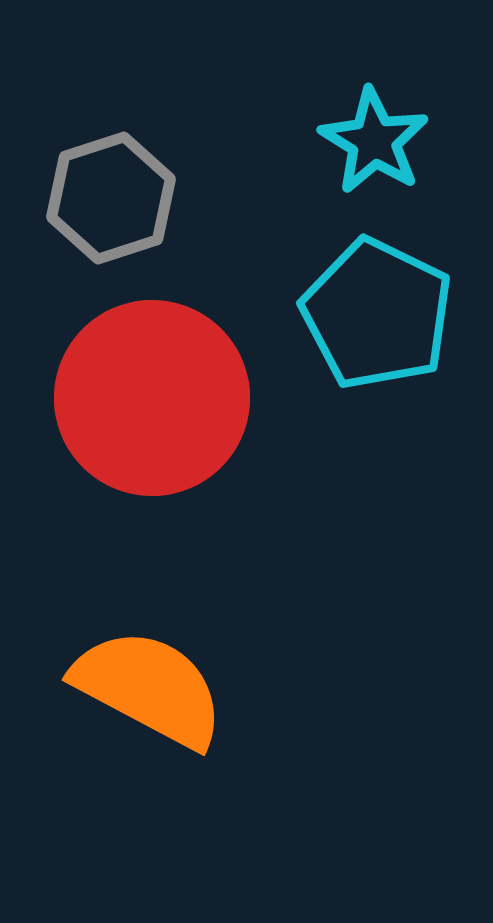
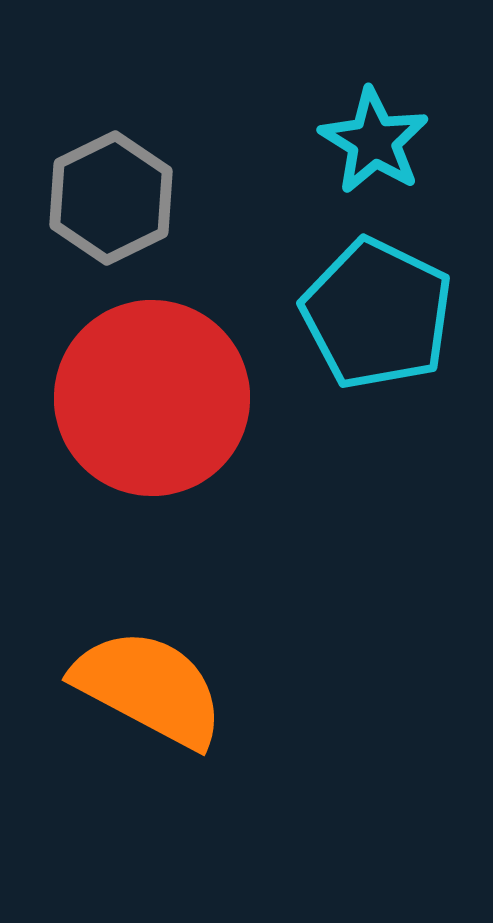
gray hexagon: rotated 8 degrees counterclockwise
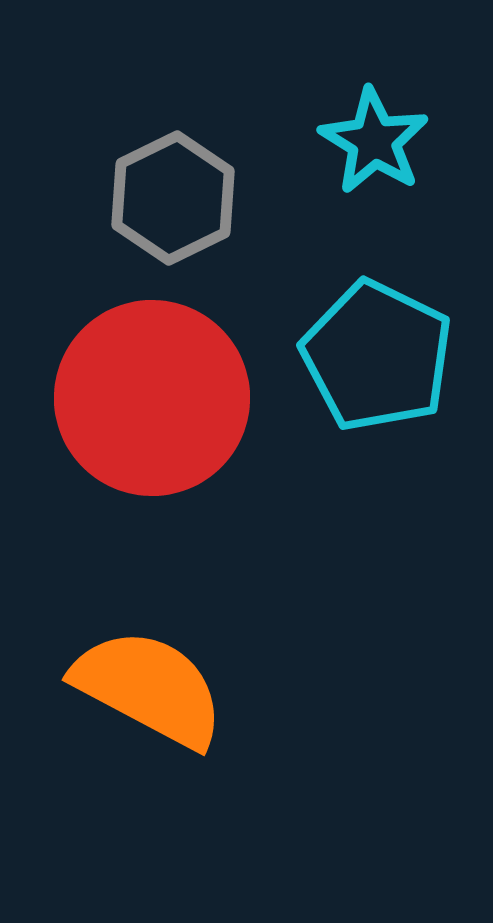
gray hexagon: moved 62 px right
cyan pentagon: moved 42 px down
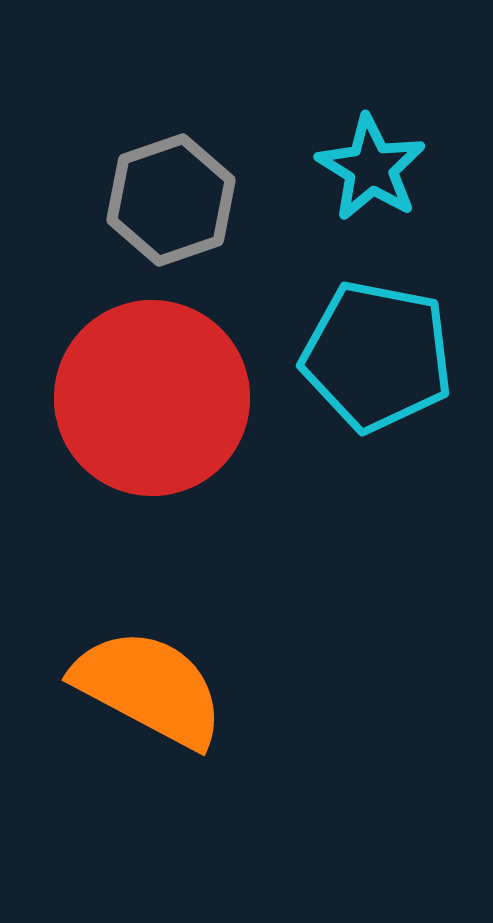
cyan star: moved 3 px left, 27 px down
gray hexagon: moved 2 px left, 2 px down; rotated 7 degrees clockwise
cyan pentagon: rotated 15 degrees counterclockwise
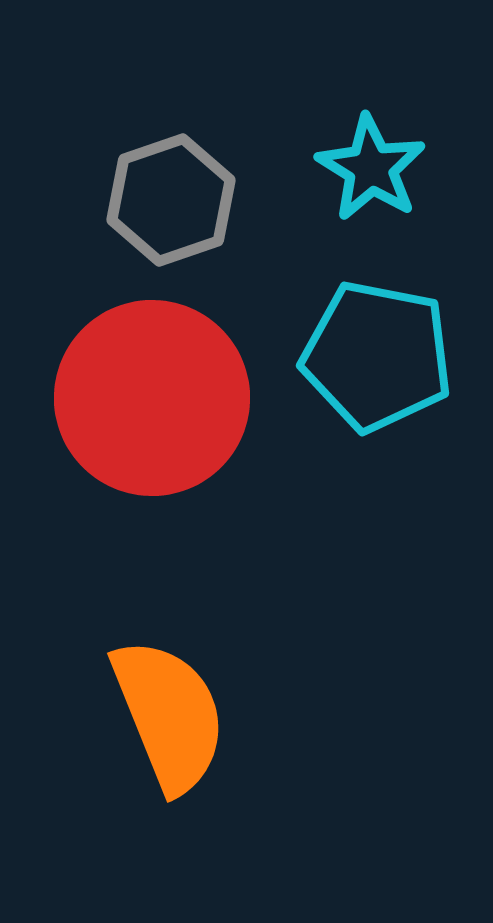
orange semicircle: moved 20 px right, 27 px down; rotated 40 degrees clockwise
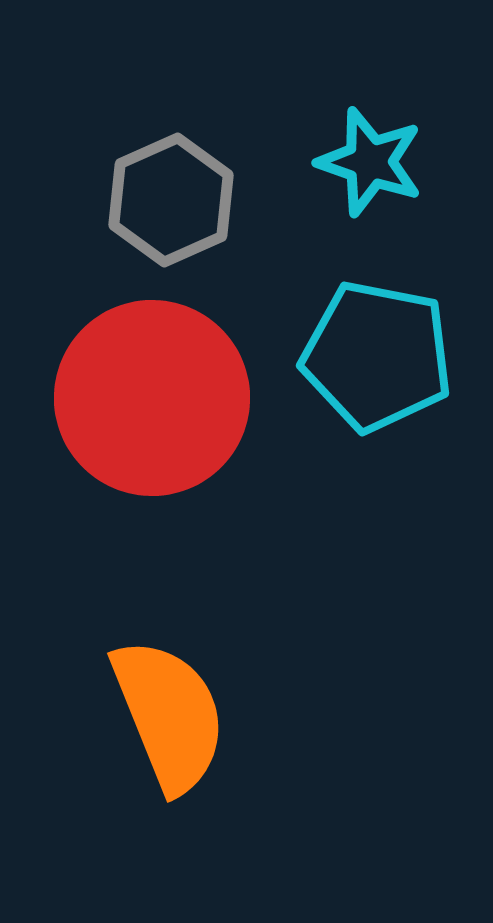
cyan star: moved 1 px left, 6 px up; rotated 13 degrees counterclockwise
gray hexagon: rotated 5 degrees counterclockwise
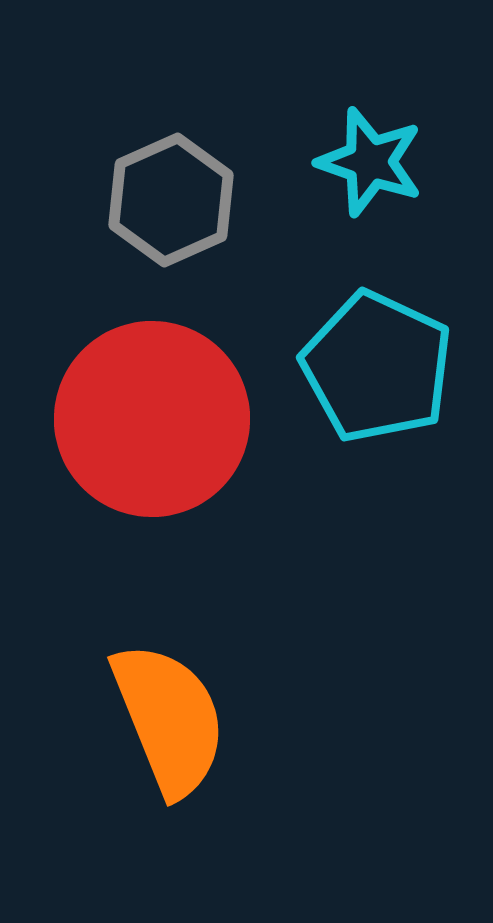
cyan pentagon: moved 11 px down; rotated 14 degrees clockwise
red circle: moved 21 px down
orange semicircle: moved 4 px down
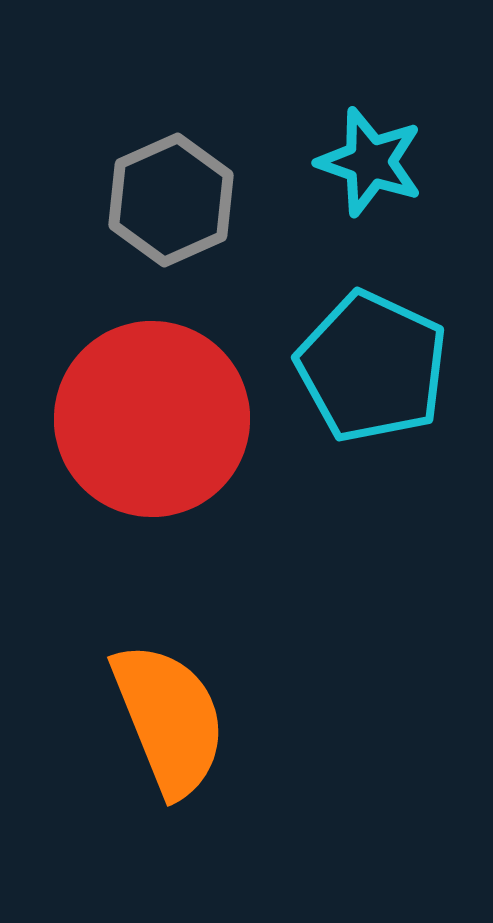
cyan pentagon: moved 5 px left
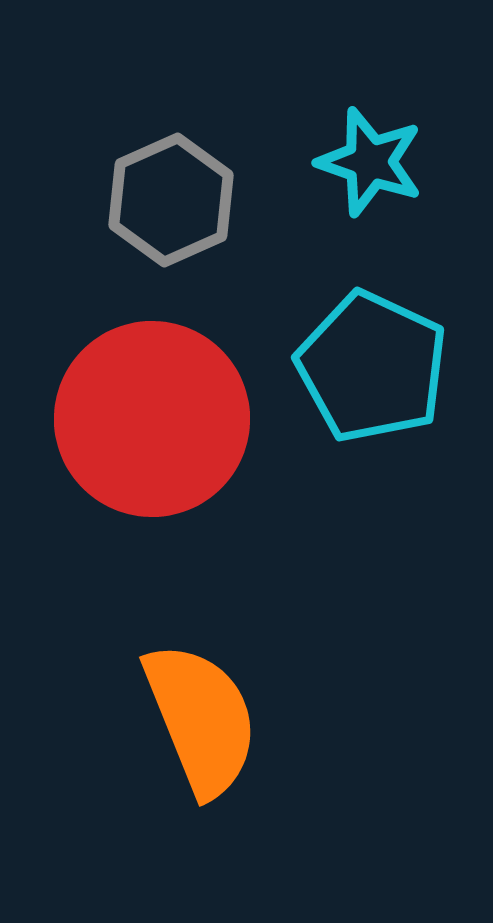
orange semicircle: moved 32 px right
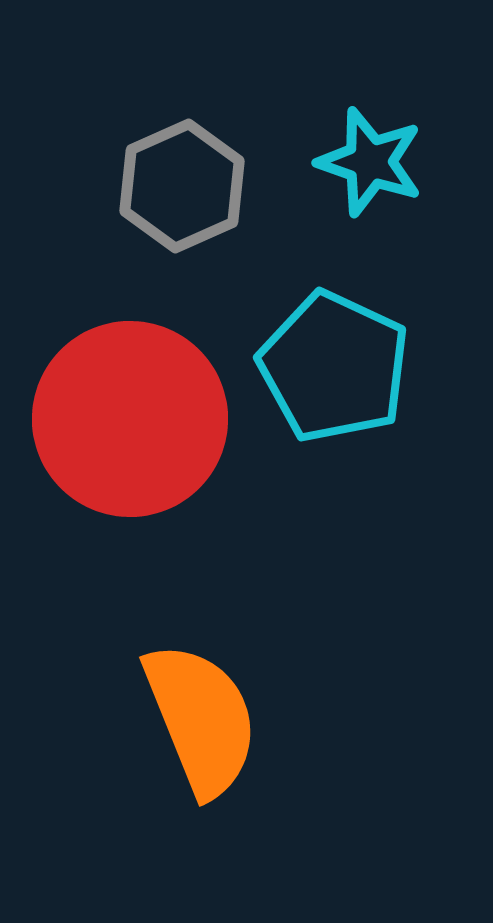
gray hexagon: moved 11 px right, 14 px up
cyan pentagon: moved 38 px left
red circle: moved 22 px left
